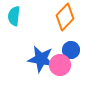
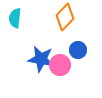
cyan semicircle: moved 1 px right, 2 px down
blue circle: moved 7 px right
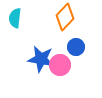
blue circle: moved 2 px left, 3 px up
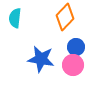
pink circle: moved 13 px right
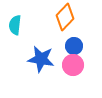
cyan semicircle: moved 7 px down
blue circle: moved 2 px left, 1 px up
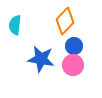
orange diamond: moved 4 px down
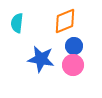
orange diamond: rotated 24 degrees clockwise
cyan semicircle: moved 2 px right, 2 px up
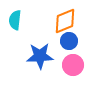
cyan semicircle: moved 2 px left, 3 px up
blue circle: moved 5 px left, 5 px up
blue star: moved 1 px left, 3 px up; rotated 12 degrees counterclockwise
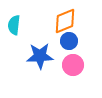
cyan semicircle: moved 1 px left, 5 px down
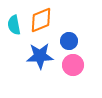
orange diamond: moved 24 px left, 1 px up
cyan semicircle: rotated 18 degrees counterclockwise
